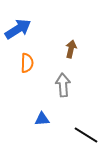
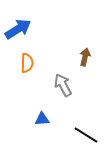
brown arrow: moved 14 px right, 8 px down
gray arrow: rotated 25 degrees counterclockwise
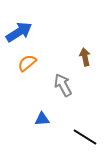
blue arrow: moved 1 px right, 3 px down
brown arrow: rotated 24 degrees counterclockwise
orange semicircle: rotated 132 degrees counterclockwise
black line: moved 1 px left, 2 px down
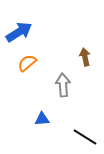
gray arrow: rotated 25 degrees clockwise
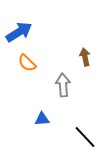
orange semicircle: rotated 96 degrees counterclockwise
black line: rotated 15 degrees clockwise
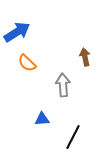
blue arrow: moved 2 px left
black line: moved 12 px left; rotated 70 degrees clockwise
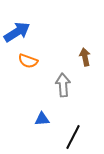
orange semicircle: moved 1 px right, 2 px up; rotated 24 degrees counterclockwise
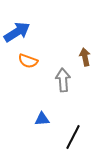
gray arrow: moved 5 px up
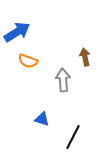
blue triangle: rotated 21 degrees clockwise
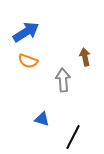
blue arrow: moved 9 px right
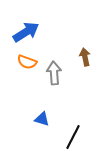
orange semicircle: moved 1 px left, 1 px down
gray arrow: moved 9 px left, 7 px up
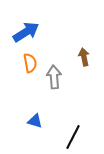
brown arrow: moved 1 px left
orange semicircle: moved 3 px right, 1 px down; rotated 120 degrees counterclockwise
gray arrow: moved 4 px down
blue triangle: moved 7 px left, 2 px down
